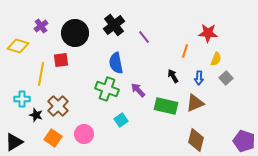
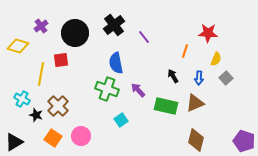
cyan cross: rotated 28 degrees clockwise
pink circle: moved 3 px left, 2 px down
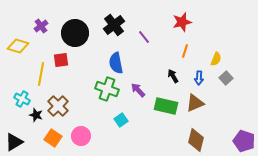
red star: moved 26 px left, 11 px up; rotated 18 degrees counterclockwise
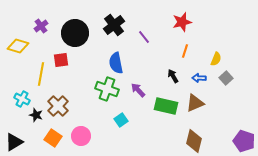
blue arrow: rotated 88 degrees clockwise
brown diamond: moved 2 px left, 1 px down
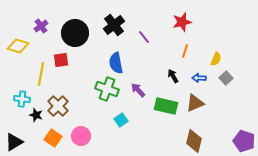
cyan cross: rotated 21 degrees counterclockwise
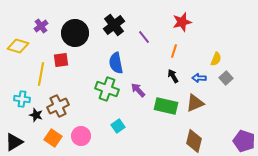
orange line: moved 11 px left
brown cross: rotated 20 degrees clockwise
cyan square: moved 3 px left, 6 px down
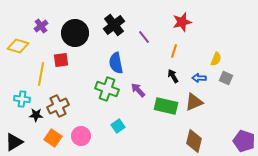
gray square: rotated 24 degrees counterclockwise
brown triangle: moved 1 px left, 1 px up
black star: rotated 16 degrees counterclockwise
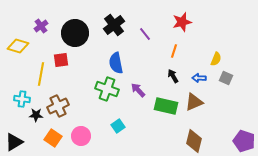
purple line: moved 1 px right, 3 px up
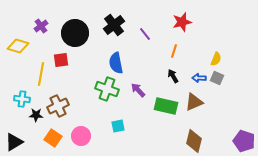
gray square: moved 9 px left
cyan square: rotated 24 degrees clockwise
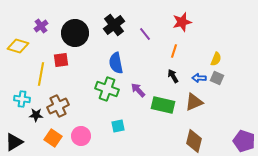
green rectangle: moved 3 px left, 1 px up
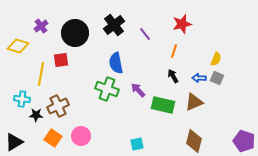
red star: moved 2 px down
cyan square: moved 19 px right, 18 px down
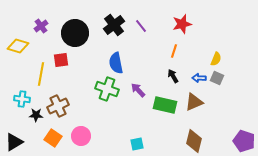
purple line: moved 4 px left, 8 px up
green rectangle: moved 2 px right
